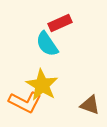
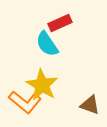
orange L-shape: rotated 12 degrees clockwise
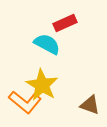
red rectangle: moved 5 px right
cyan semicircle: rotated 152 degrees clockwise
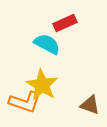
orange L-shape: rotated 20 degrees counterclockwise
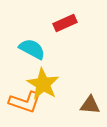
cyan semicircle: moved 15 px left, 5 px down
yellow star: moved 1 px right, 1 px up
brown triangle: rotated 15 degrees counterclockwise
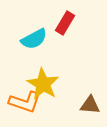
red rectangle: rotated 35 degrees counterclockwise
cyan semicircle: moved 2 px right, 10 px up; rotated 124 degrees clockwise
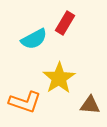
yellow star: moved 16 px right, 6 px up; rotated 8 degrees clockwise
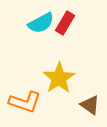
cyan semicircle: moved 7 px right, 16 px up
brown triangle: rotated 30 degrees clockwise
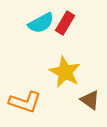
yellow star: moved 6 px right, 6 px up; rotated 12 degrees counterclockwise
brown triangle: moved 5 px up
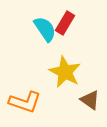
cyan semicircle: moved 4 px right, 6 px down; rotated 96 degrees counterclockwise
